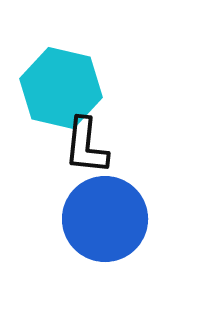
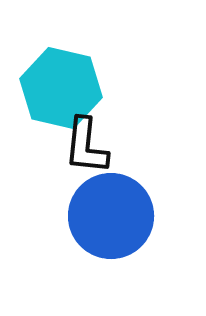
blue circle: moved 6 px right, 3 px up
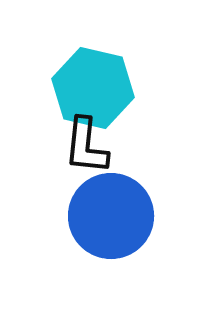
cyan hexagon: moved 32 px right
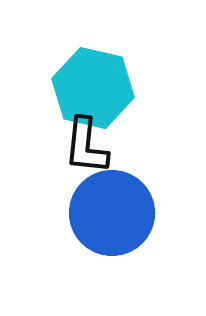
blue circle: moved 1 px right, 3 px up
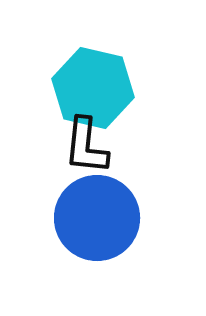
blue circle: moved 15 px left, 5 px down
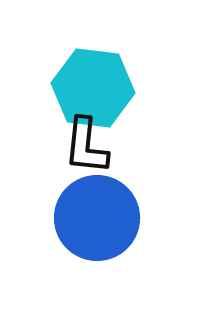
cyan hexagon: rotated 6 degrees counterclockwise
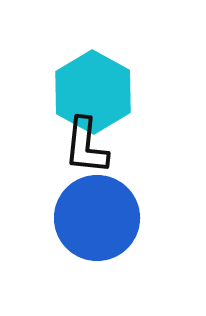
cyan hexagon: moved 4 px down; rotated 22 degrees clockwise
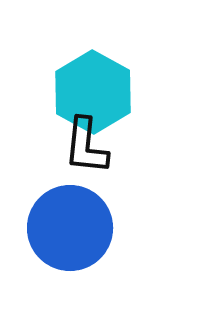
blue circle: moved 27 px left, 10 px down
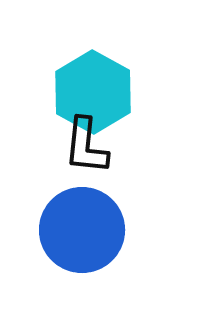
blue circle: moved 12 px right, 2 px down
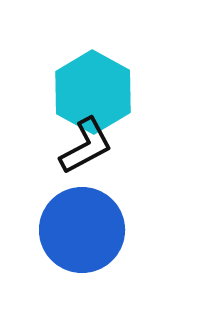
black L-shape: rotated 124 degrees counterclockwise
